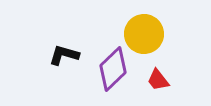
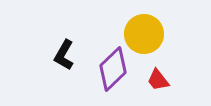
black L-shape: rotated 76 degrees counterclockwise
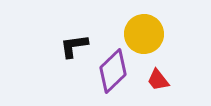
black L-shape: moved 10 px right, 9 px up; rotated 52 degrees clockwise
purple diamond: moved 2 px down
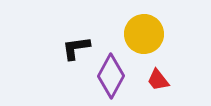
black L-shape: moved 2 px right, 2 px down
purple diamond: moved 2 px left, 5 px down; rotated 18 degrees counterclockwise
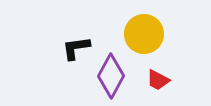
red trapezoid: rotated 25 degrees counterclockwise
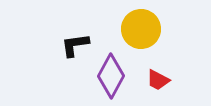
yellow circle: moved 3 px left, 5 px up
black L-shape: moved 1 px left, 3 px up
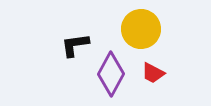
purple diamond: moved 2 px up
red trapezoid: moved 5 px left, 7 px up
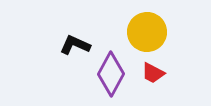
yellow circle: moved 6 px right, 3 px down
black L-shape: rotated 32 degrees clockwise
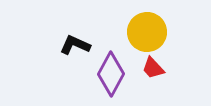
red trapezoid: moved 5 px up; rotated 20 degrees clockwise
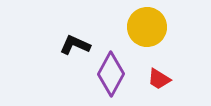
yellow circle: moved 5 px up
red trapezoid: moved 6 px right, 11 px down; rotated 15 degrees counterclockwise
